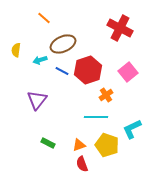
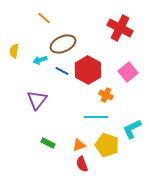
yellow semicircle: moved 2 px left, 1 px down
red hexagon: rotated 12 degrees counterclockwise
orange cross: rotated 32 degrees counterclockwise
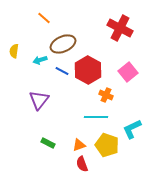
purple triangle: moved 2 px right
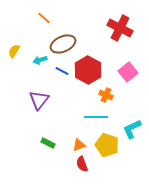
yellow semicircle: rotated 24 degrees clockwise
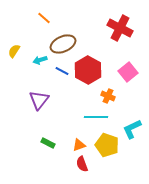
orange cross: moved 2 px right, 1 px down
